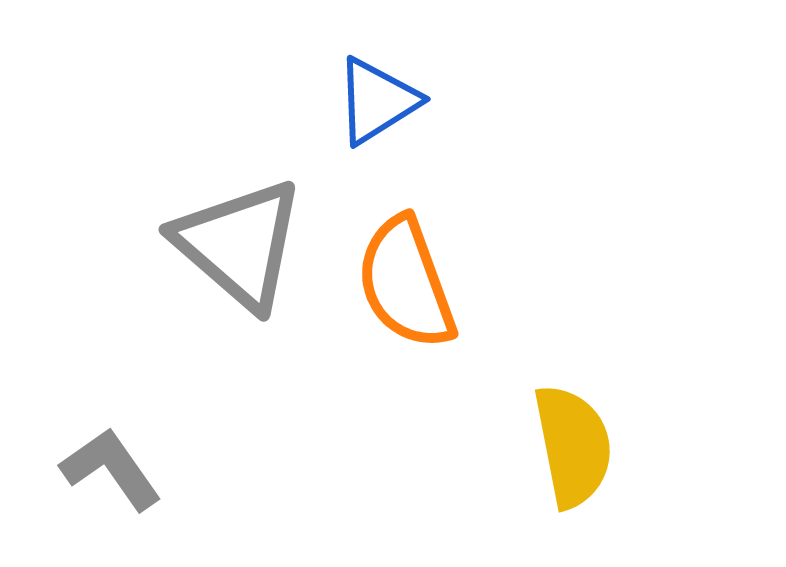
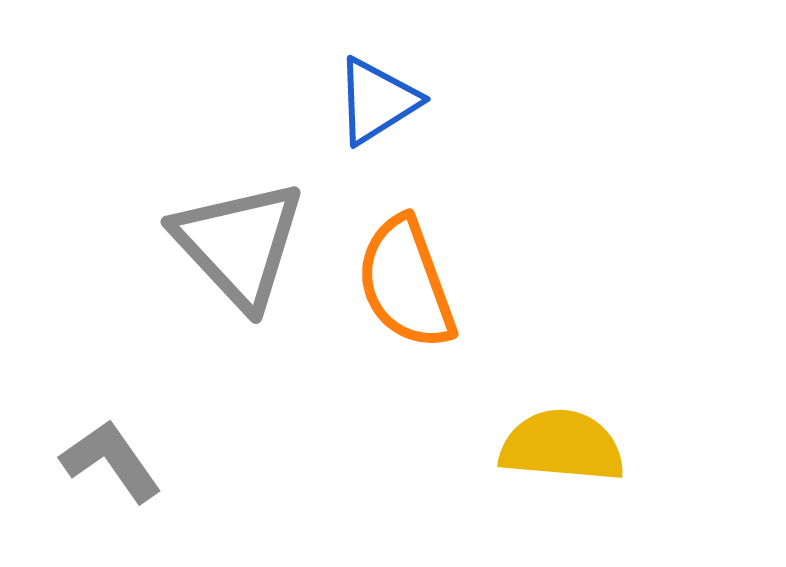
gray triangle: rotated 6 degrees clockwise
yellow semicircle: moved 11 px left; rotated 74 degrees counterclockwise
gray L-shape: moved 8 px up
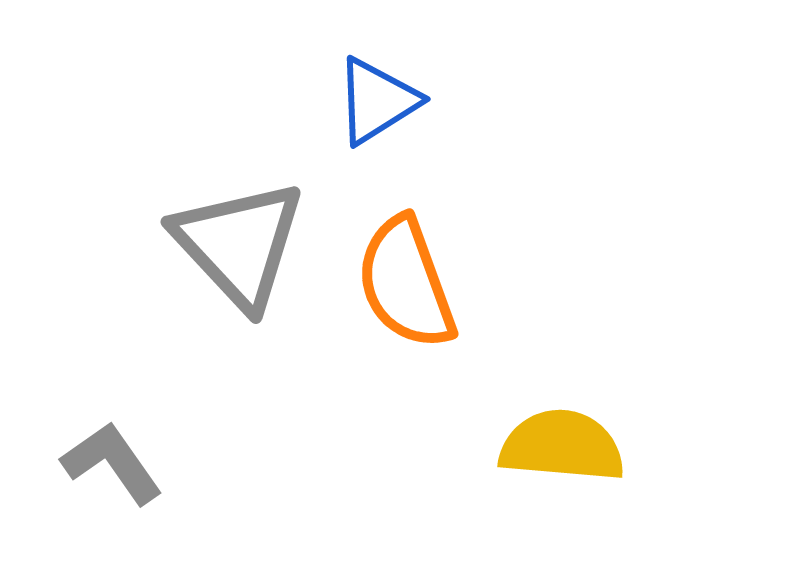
gray L-shape: moved 1 px right, 2 px down
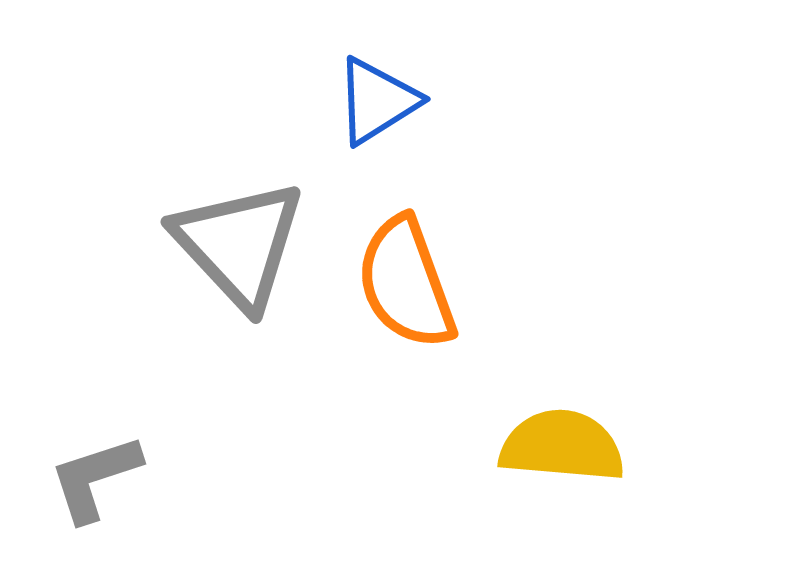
gray L-shape: moved 17 px left, 15 px down; rotated 73 degrees counterclockwise
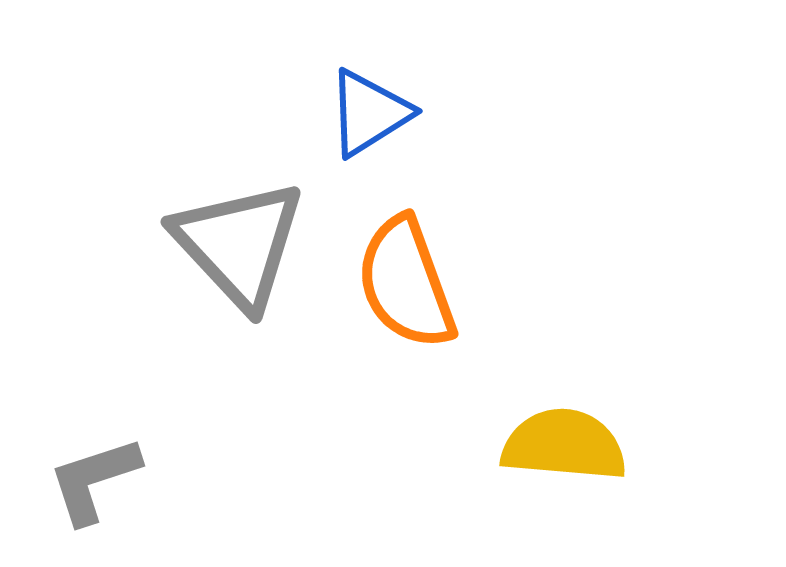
blue triangle: moved 8 px left, 12 px down
yellow semicircle: moved 2 px right, 1 px up
gray L-shape: moved 1 px left, 2 px down
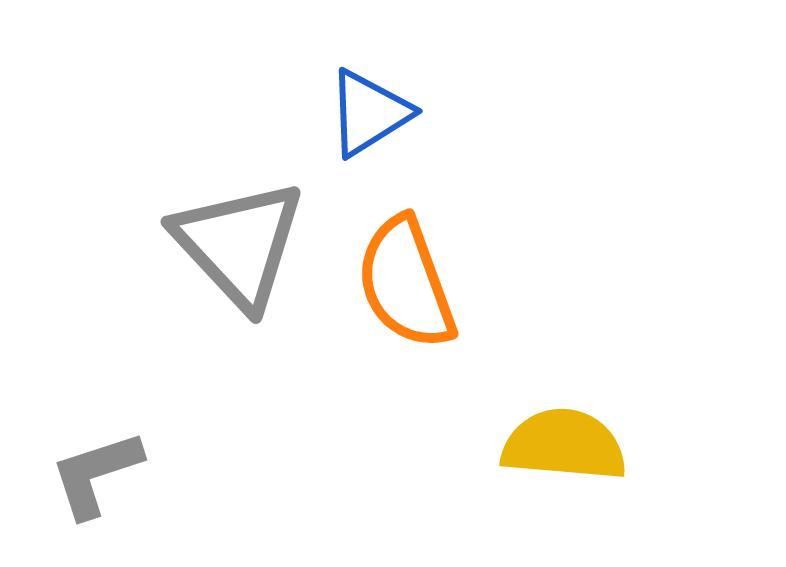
gray L-shape: moved 2 px right, 6 px up
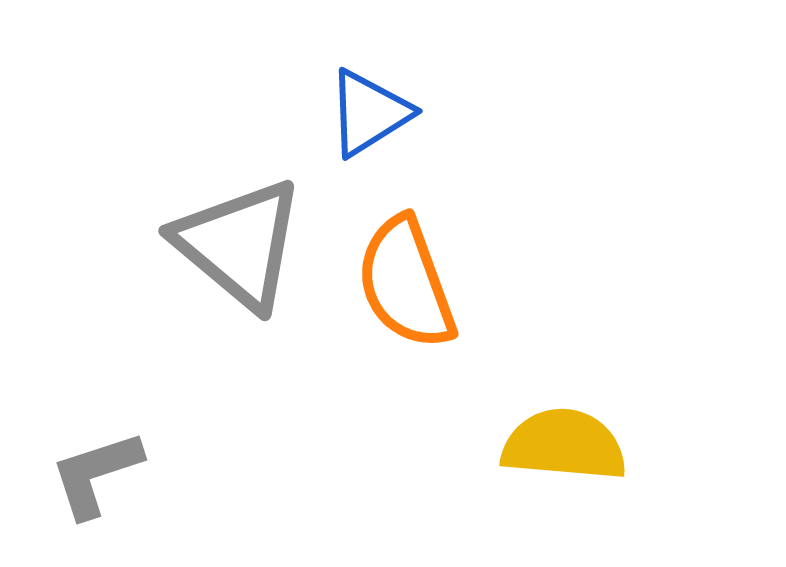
gray triangle: rotated 7 degrees counterclockwise
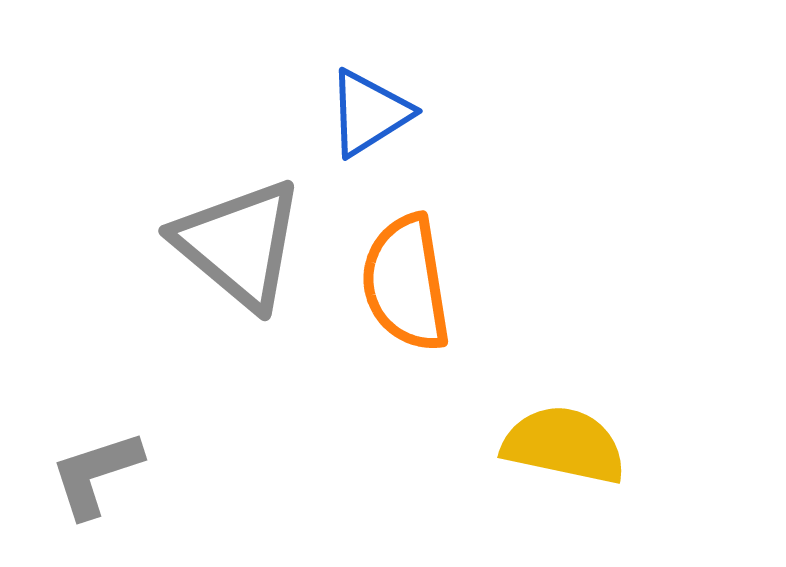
orange semicircle: rotated 11 degrees clockwise
yellow semicircle: rotated 7 degrees clockwise
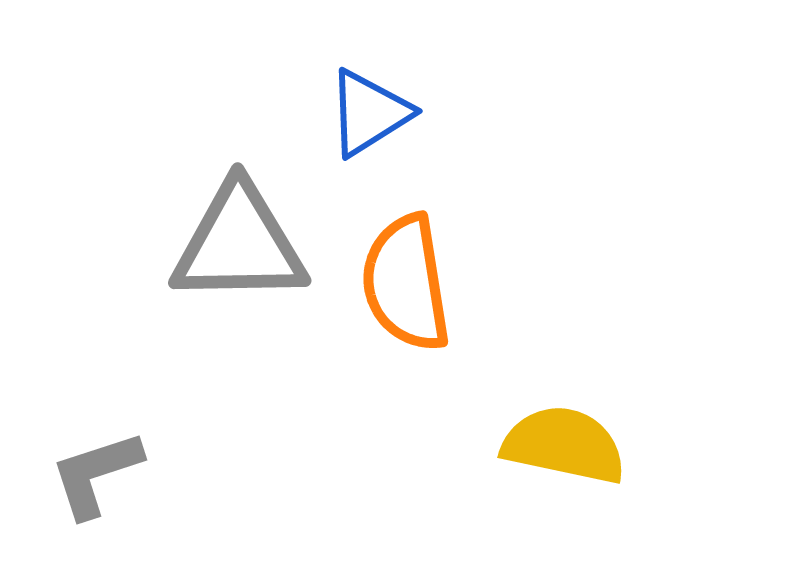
gray triangle: rotated 41 degrees counterclockwise
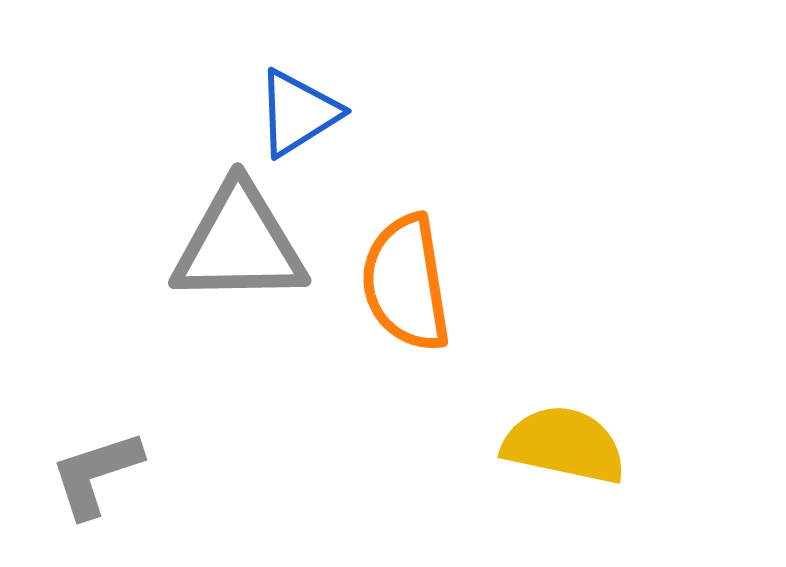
blue triangle: moved 71 px left
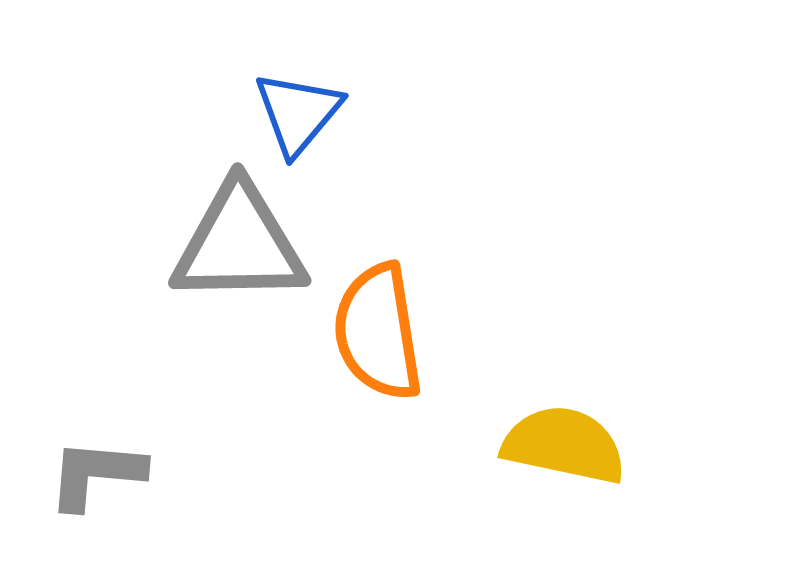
blue triangle: rotated 18 degrees counterclockwise
orange semicircle: moved 28 px left, 49 px down
gray L-shape: rotated 23 degrees clockwise
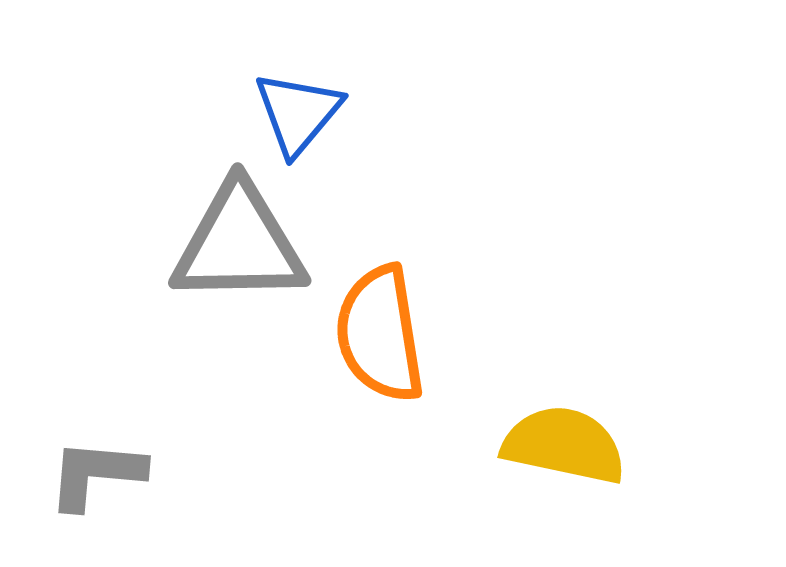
orange semicircle: moved 2 px right, 2 px down
